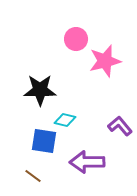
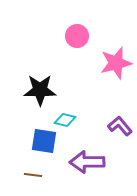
pink circle: moved 1 px right, 3 px up
pink star: moved 11 px right, 2 px down
brown line: moved 1 px up; rotated 30 degrees counterclockwise
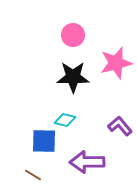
pink circle: moved 4 px left, 1 px up
black star: moved 33 px right, 13 px up
blue square: rotated 8 degrees counterclockwise
brown line: rotated 24 degrees clockwise
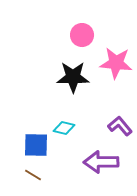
pink circle: moved 9 px right
pink star: rotated 20 degrees clockwise
cyan diamond: moved 1 px left, 8 px down
blue square: moved 8 px left, 4 px down
purple arrow: moved 14 px right
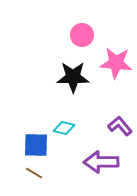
brown line: moved 1 px right, 2 px up
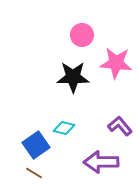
blue square: rotated 36 degrees counterclockwise
